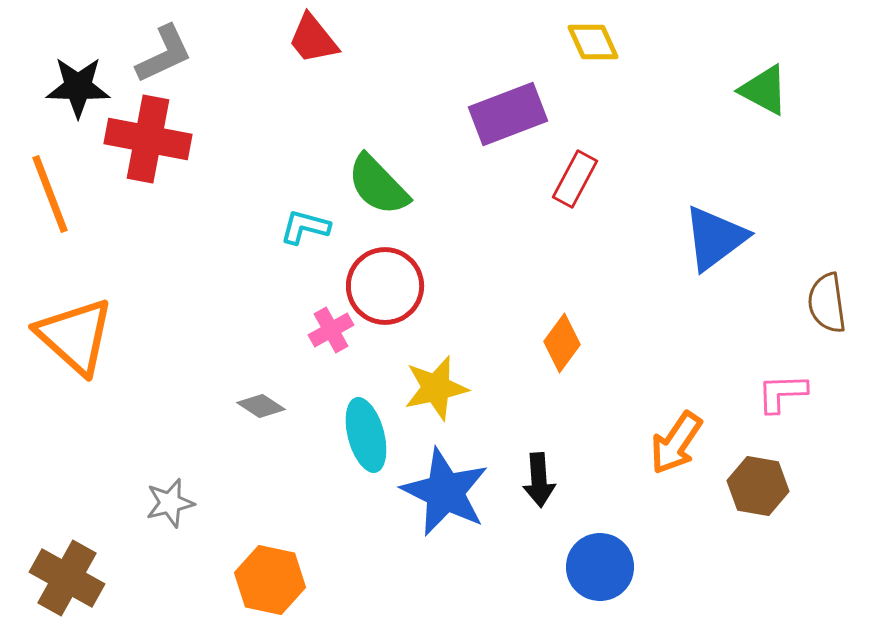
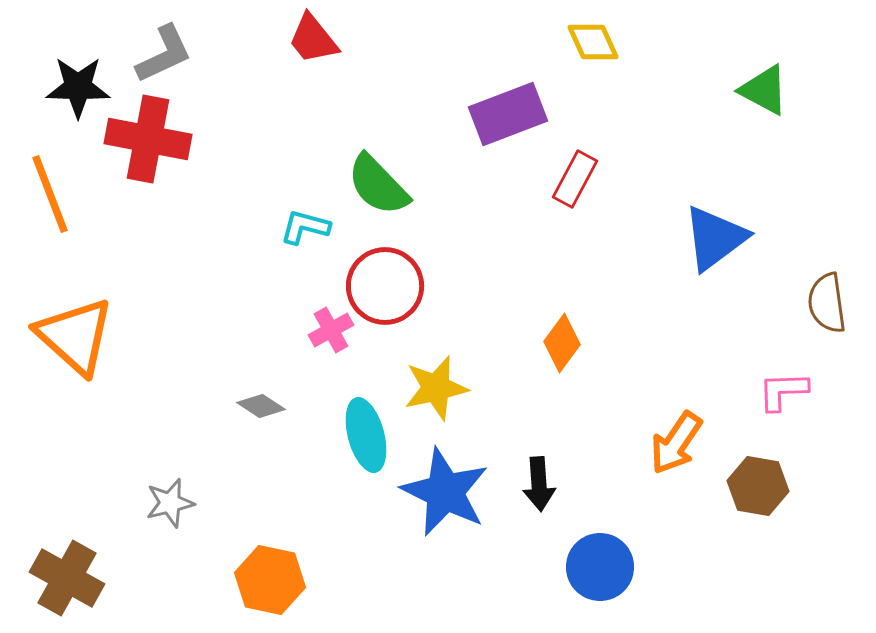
pink L-shape: moved 1 px right, 2 px up
black arrow: moved 4 px down
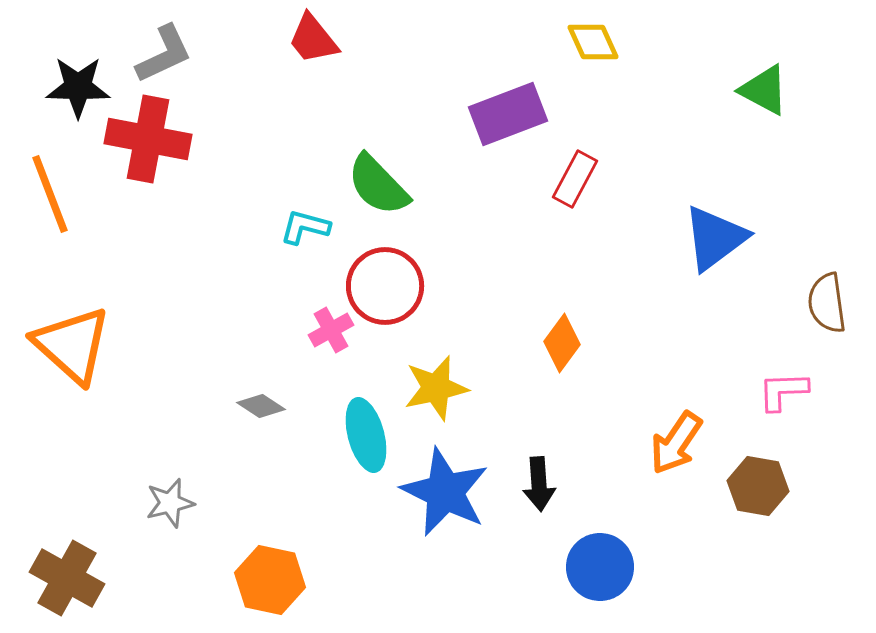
orange triangle: moved 3 px left, 9 px down
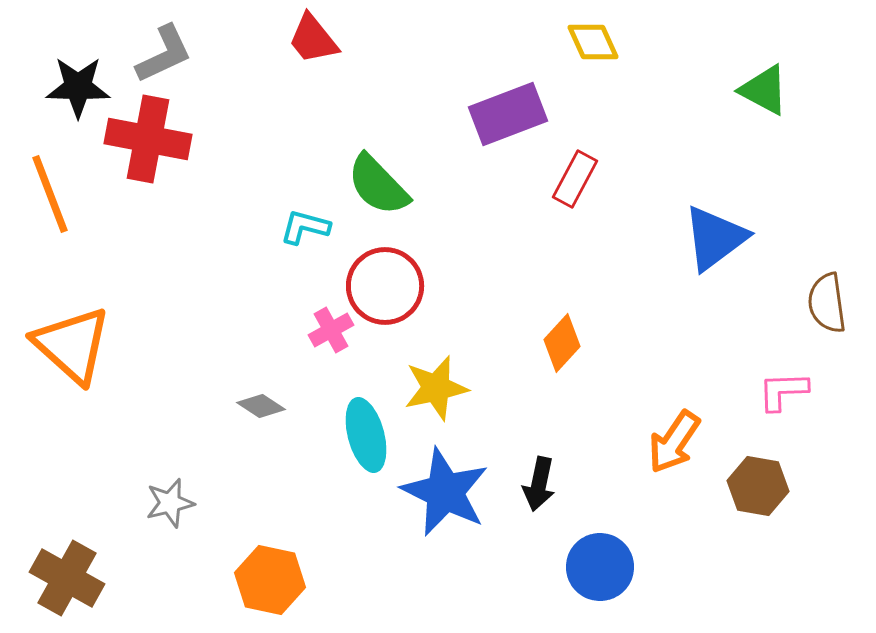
orange diamond: rotated 6 degrees clockwise
orange arrow: moved 2 px left, 1 px up
black arrow: rotated 16 degrees clockwise
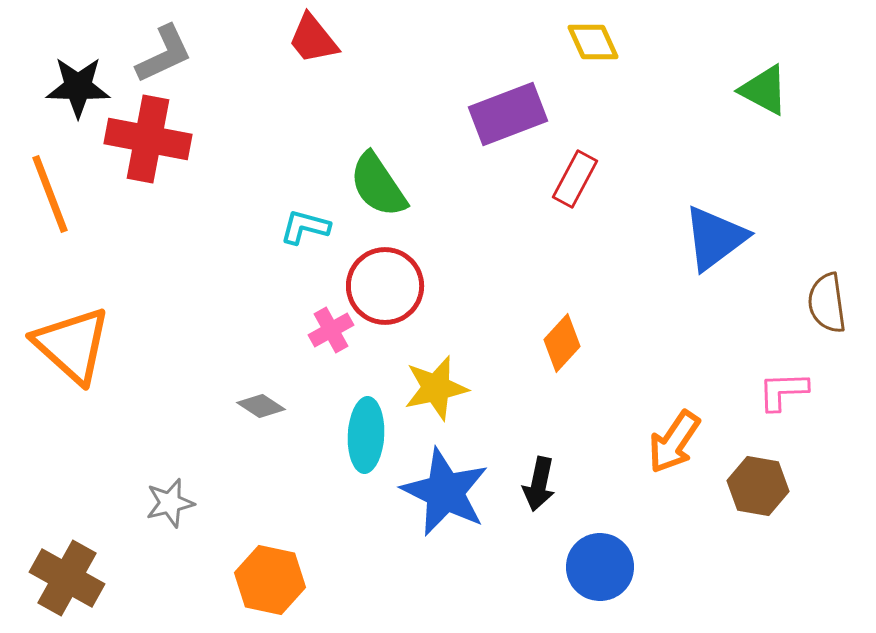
green semicircle: rotated 10 degrees clockwise
cyan ellipse: rotated 18 degrees clockwise
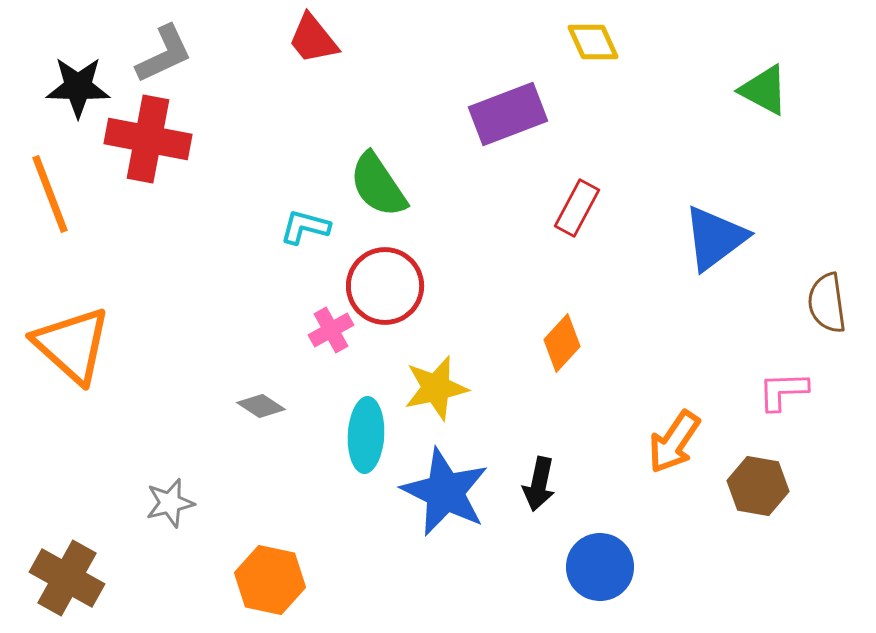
red rectangle: moved 2 px right, 29 px down
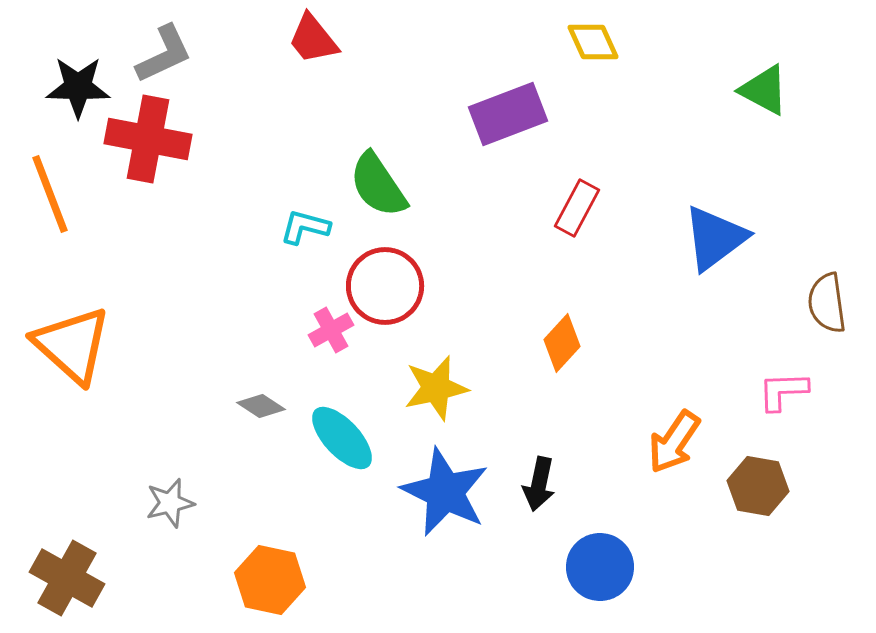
cyan ellipse: moved 24 px left, 3 px down; rotated 46 degrees counterclockwise
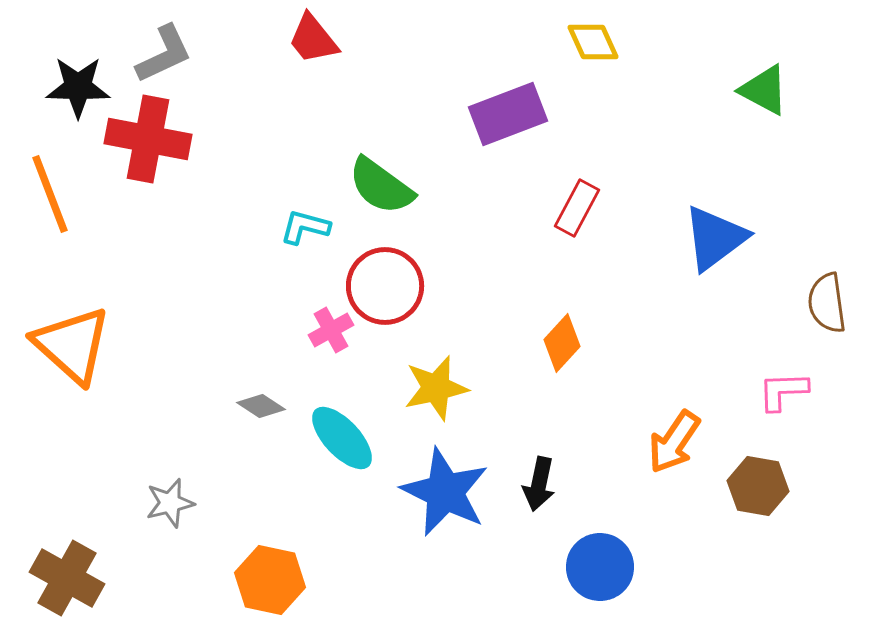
green semicircle: moved 3 px right, 1 px down; rotated 20 degrees counterclockwise
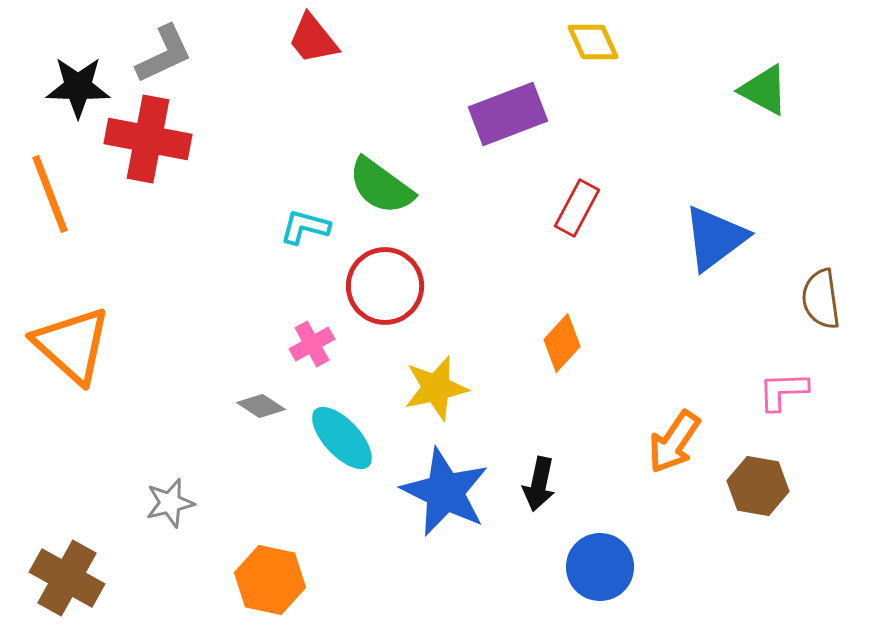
brown semicircle: moved 6 px left, 4 px up
pink cross: moved 19 px left, 14 px down
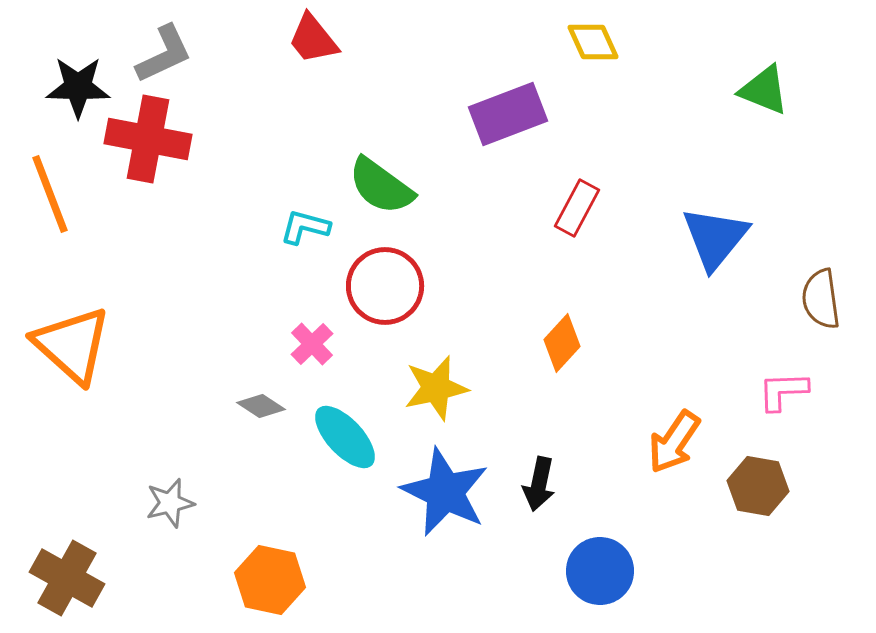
green triangle: rotated 6 degrees counterclockwise
blue triangle: rotated 14 degrees counterclockwise
pink cross: rotated 15 degrees counterclockwise
cyan ellipse: moved 3 px right, 1 px up
blue circle: moved 4 px down
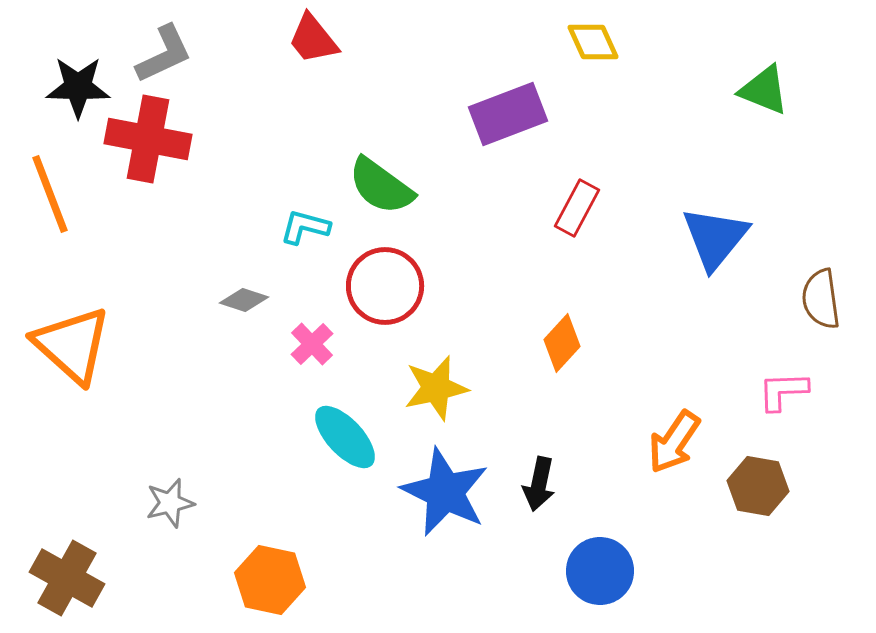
gray diamond: moved 17 px left, 106 px up; rotated 15 degrees counterclockwise
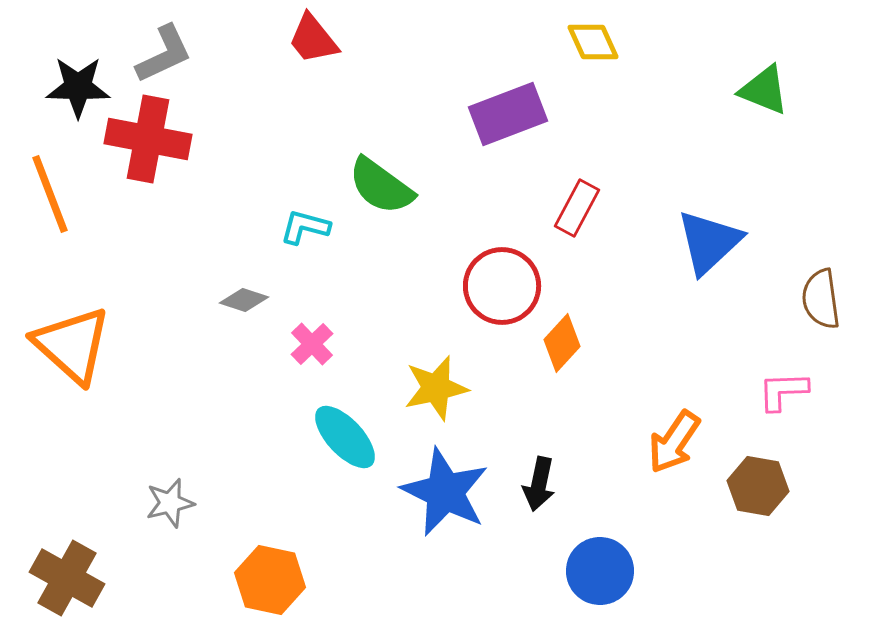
blue triangle: moved 6 px left, 4 px down; rotated 8 degrees clockwise
red circle: moved 117 px right
